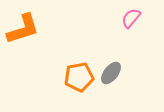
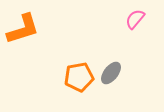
pink semicircle: moved 4 px right, 1 px down
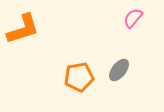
pink semicircle: moved 2 px left, 1 px up
gray ellipse: moved 8 px right, 3 px up
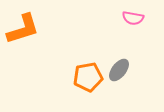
pink semicircle: rotated 120 degrees counterclockwise
orange pentagon: moved 9 px right
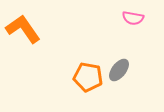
orange L-shape: rotated 108 degrees counterclockwise
orange pentagon: rotated 20 degrees clockwise
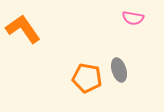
gray ellipse: rotated 55 degrees counterclockwise
orange pentagon: moved 1 px left, 1 px down
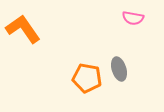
gray ellipse: moved 1 px up
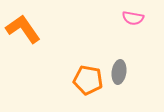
gray ellipse: moved 3 px down; rotated 25 degrees clockwise
orange pentagon: moved 1 px right, 2 px down
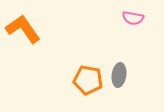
gray ellipse: moved 3 px down
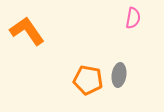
pink semicircle: rotated 90 degrees counterclockwise
orange L-shape: moved 4 px right, 2 px down
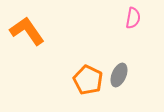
gray ellipse: rotated 15 degrees clockwise
orange pentagon: rotated 16 degrees clockwise
